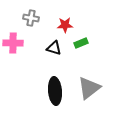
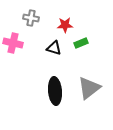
pink cross: rotated 12 degrees clockwise
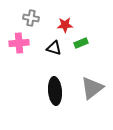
pink cross: moved 6 px right; rotated 18 degrees counterclockwise
gray triangle: moved 3 px right
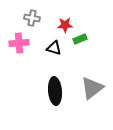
gray cross: moved 1 px right
green rectangle: moved 1 px left, 4 px up
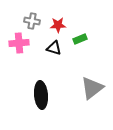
gray cross: moved 3 px down
red star: moved 7 px left
black ellipse: moved 14 px left, 4 px down
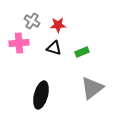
gray cross: rotated 21 degrees clockwise
green rectangle: moved 2 px right, 13 px down
black ellipse: rotated 20 degrees clockwise
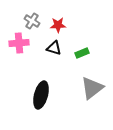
green rectangle: moved 1 px down
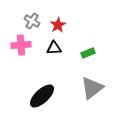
red star: rotated 28 degrees counterclockwise
pink cross: moved 2 px right, 2 px down
black triangle: rotated 21 degrees counterclockwise
green rectangle: moved 6 px right
black ellipse: moved 1 px right, 1 px down; rotated 32 degrees clockwise
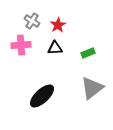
black triangle: moved 1 px right
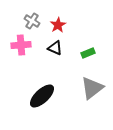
black triangle: rotated 28 degrees clockwise
